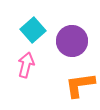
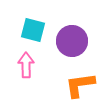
cyan square: rotated 35 degrees counterclockwise
pink arrow: rotated 15 degrees counterclockwise
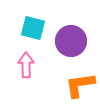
cyan square: moved 2 px up
purple circle: moved 1 px left
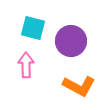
orange L-shape: moved 1 px left, 1 px down; rotated 144 degrees counterclockwise
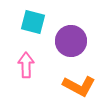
cyan square: moved 6 px up
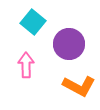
cyan square: rotated 25 degrees clockwise
purple circle: moved 2 px left, 3 px down
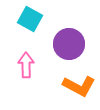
cyan square: moved 3 px left, 3 px up; rotated 10 degrees counterclockwise
